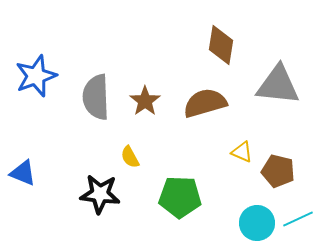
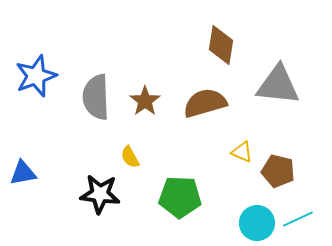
blue triangle: rotated 32 degrees counterclockwise
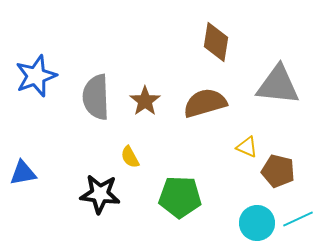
brown diamond: moved 5 px left, 3 px up
yellow triangle: moved 5 px right, 5 px up
